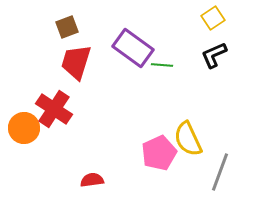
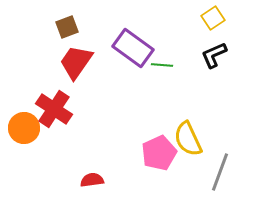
red trapezoid: rotated 18 degrees clockwise
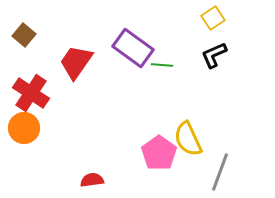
brown square: moved 43 px left, 8 px down; rotated 30 degrees counterclockwise
red cross: moved 23 px left, 16 px up
pink pentagon: rotated 12 degrees counterclockwise
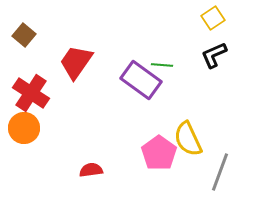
purple rectangle: moved 8 px right, 32 px down
red semicircle: moved 1 px left, 10 px up
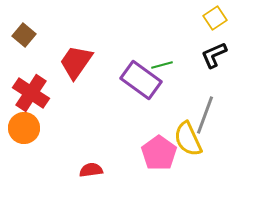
yellow square: moved 2 px right
green line: rotated 20 degrees counterclockwise
gray line: moved 15 px left, 57 px up
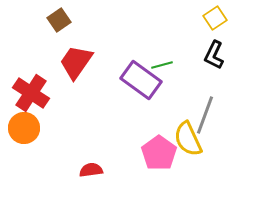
brown square: moved 35 px right, 15 px up; rotated 15 degrees clockwise
black L-shape: rotated 40 degrees counterclockwise
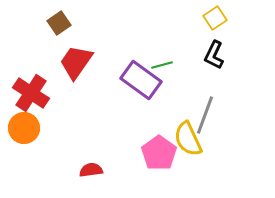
brown square: moved 3 px down
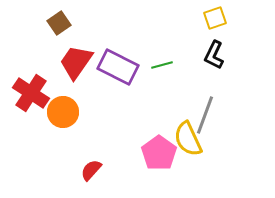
yellow square: rotated 15 degrees clockwise
purple rectangle: moved 23 px left, 13 px up; rotated 9 degrees counterclockwise
orange circle: moved 39 px right, 16 px up
red semicircle: rotated 40 degrees counterclockwise
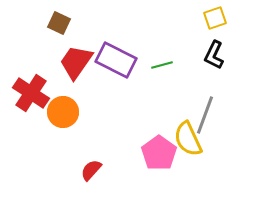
brown square: rotated 30 degrees counterclockwise
purple rectangle: moved 2 px left, 7 px up
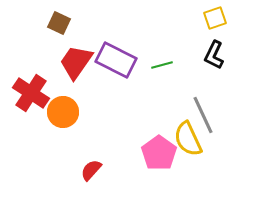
gray line: moved 2 px left; rotated 45 degrees counterclockwise
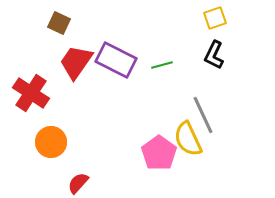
orange circle: moved 12 px left, 30 px down
red semicircle: moved 13 px left, 13 px down
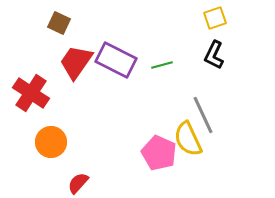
pink pentagon: rotated 12 degrees counterclockwise
